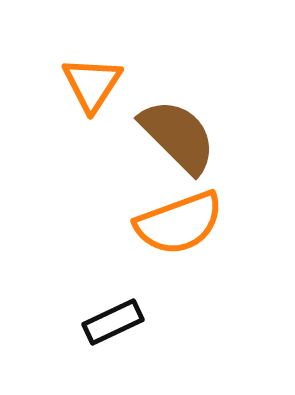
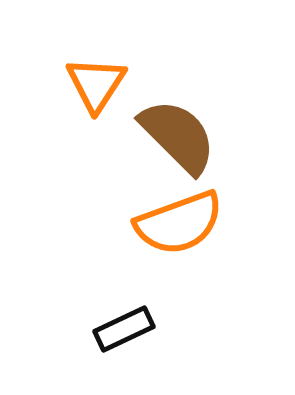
orange triangle: moved 4 px right
black rectangle: moved 11 px right, 7 px down
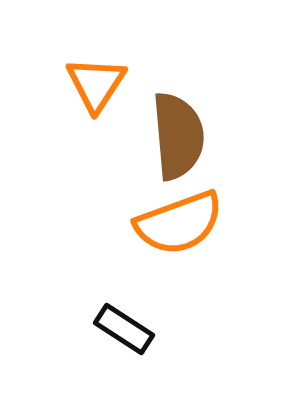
brown semicircle: rotated 40 degrees clockwise
black rectangle: rotated 58 degrees clockwise
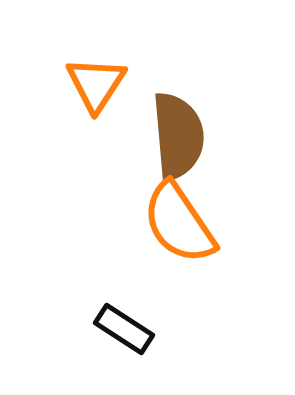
orange semicircle: rotated 76 degrees clockwise
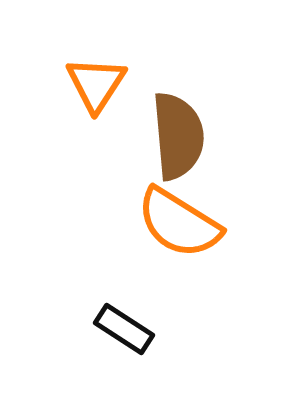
orange semicircle: rotated 24 degrees counterclockwise
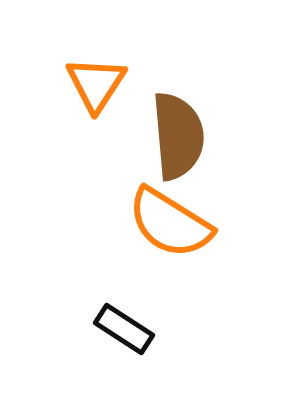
orange semicircle: moved 9 px left
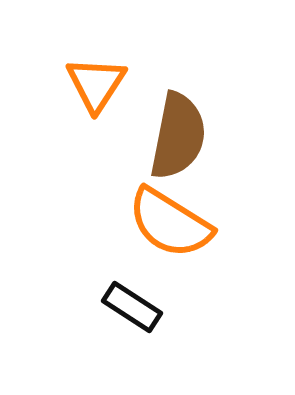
brown semicircle: rotated 16 degrees clockwise
black rectangle: moved 8 px right, 22 px up
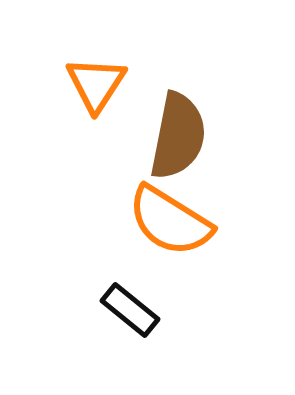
orange semicircle: moved 2 px up
black rectangle: moved 2 px left, 3 px down; rotated 6 degrees clockwise
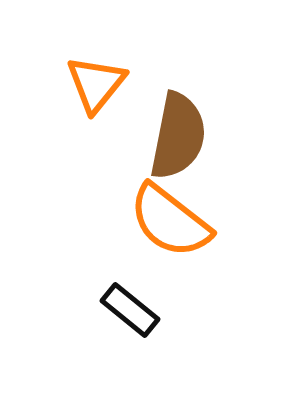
orange triangle: rotated 6 degrees clockwise
orange semicircle: rotated 6 degrees clockwise
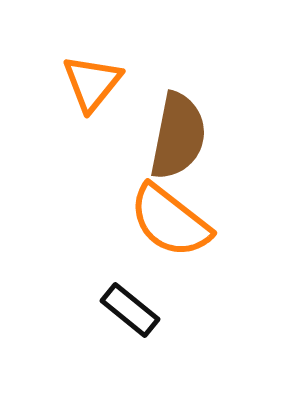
orange triangle: moved 4 px left, 1 px up
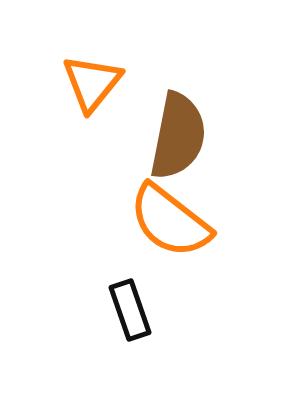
black rectangle: rotated 32 degrees clockwise
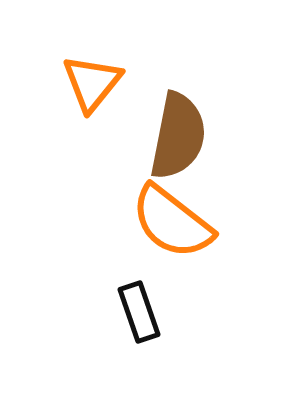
orange semicircle: moved 2 px right, 1 px down
black rectangle: moved 9 px right, 2 px down
